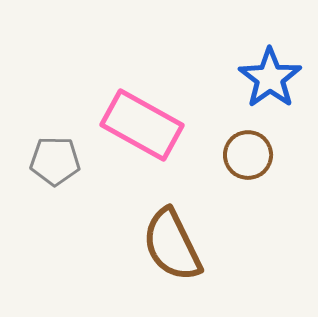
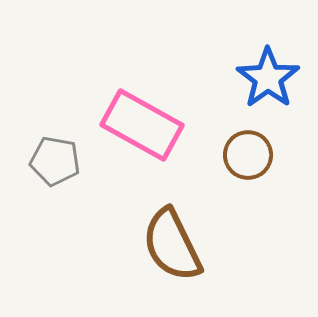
blue star: moved 2 px left
gray pentagon: rotated 9 degrees clockwise
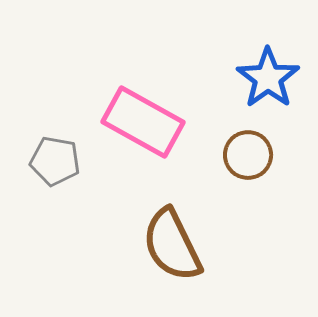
pink rectangle: moved 1 px right, 3 px up
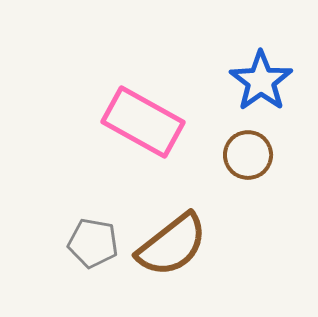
blue star: moved 7 px left, 3 px down
gray pentagon: moved 38 px right, 82 px down
brown semicircle: rotated 102 degrees counterclockwise
